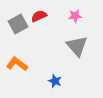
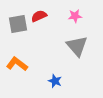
gray square: rotated 18 degrees clockwise
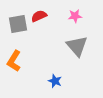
orange L-shape: moved 3 px left, 3 px up; rotated 95 degrees counterclockwise
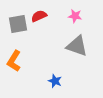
pink star: rotated 16 degrees clockwise
gray triangle: rotated 30 degrees counterclockwise
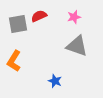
pink star: moved 1 px left, 1 px down; rotated 24 degrees counterclockwise
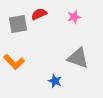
red semicircle: moved 2 px up
gray triangle: moved 1 px right, 12 px down
orange L-shape: moved 1 px down; rotated 75 degrees counterclockwise
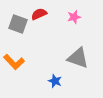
gray square: rotated 30 degrees clockwise
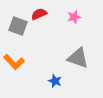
gray square: moved 2 px down
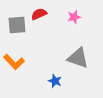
gray square: moved 1 px left, 1 px up; rotated 24 degrees counterclockwise
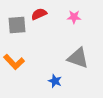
pink star: rotated 16 degrees clockwise
